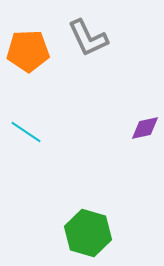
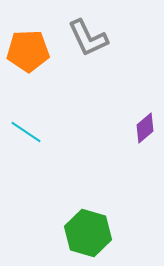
purple diamond: rotated 28 degrees counterclockwise
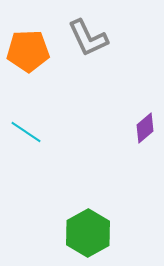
green hexagon: rotated 15 degrees clockwise
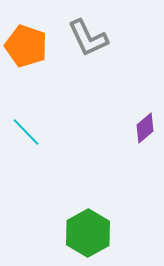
orange pentagon: moved 2 px left, 5 px up; rotated 21 degrees clockwise
cyan line: rotated 12 degrees clockwise
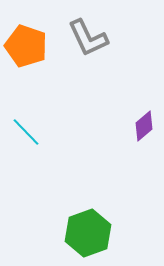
purple diamond: moved 1 px left, 2 px up
green hexagon: rotated 9 degrees clockwise
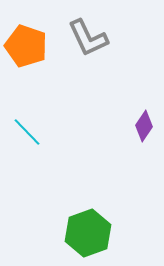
purple diamond: rotated 16 degrees counterclockwise
cyan line: moved 1 px right
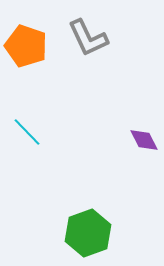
purple diamond: moved 14 px down; rotated 60 degrees counterclockwise
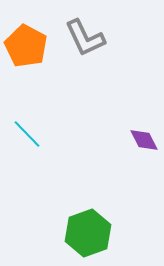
gray L-shape: moved 3 px left
orange pentagon: rotated 9 degrees clockwise
cyan line: moved 2 px down
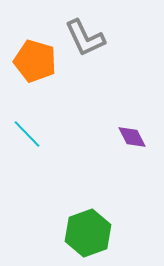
orange pentagon: moved 9 px right, 15 px down; rotated 12 degrees counterclockwise
purple diamond: moved 12 px left, 3 px up
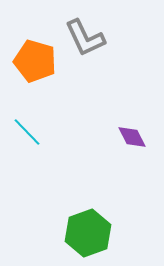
cyan line: moved 2 px up
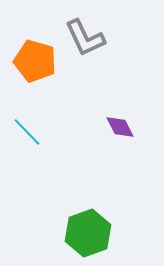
purple diamond: moved 12 px left, 10 px up
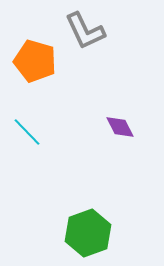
gray L-shape: moved 7 px up
